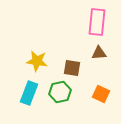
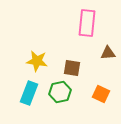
pink rectangle: moved 10 px left, 1 px down
brown triangle: moved 9 px right
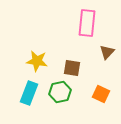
brown triangle: moved 1 px left, 1 px up; rotated 42 degrees counterclockwise
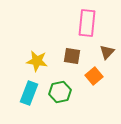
brown square: moved 12 px up
orange square: moved 7 px left, 18 px up; rotated 24 degrees clockwise
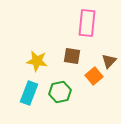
brown triangle: moved 2 px right, 9 px down
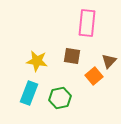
green hexagon: moved 6 px down
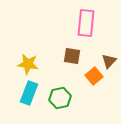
pink rectangle: moved 1 px left
yellow star: moved 9 px left, 3 px down
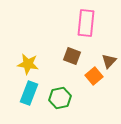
brown square: rotated 12 degrees clockwise
